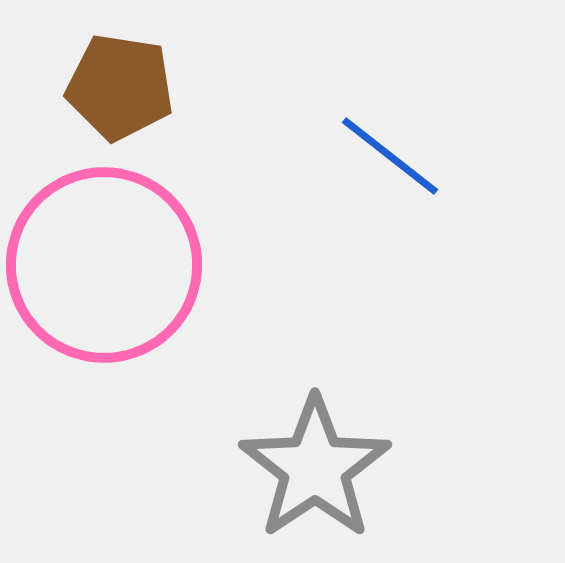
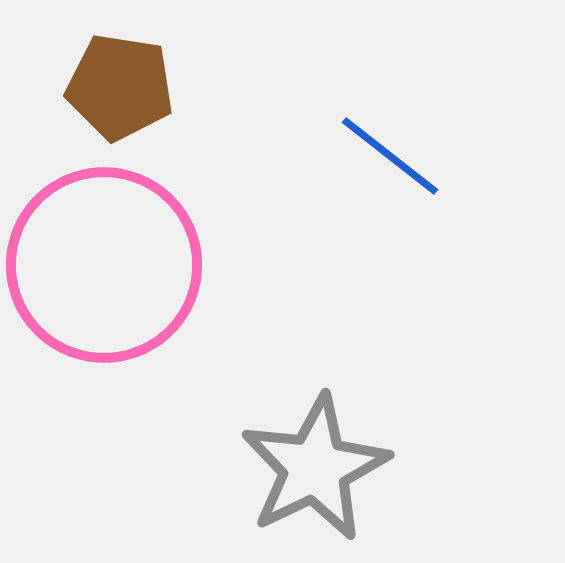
gray star: rotated 8 degrees clockwise
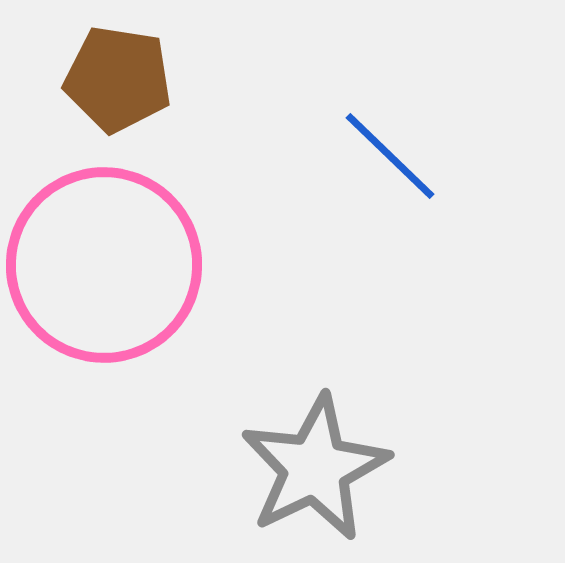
brown pentagon: moved 2 px left, 8 px up
blue line: rotated 6 degrees clockwise
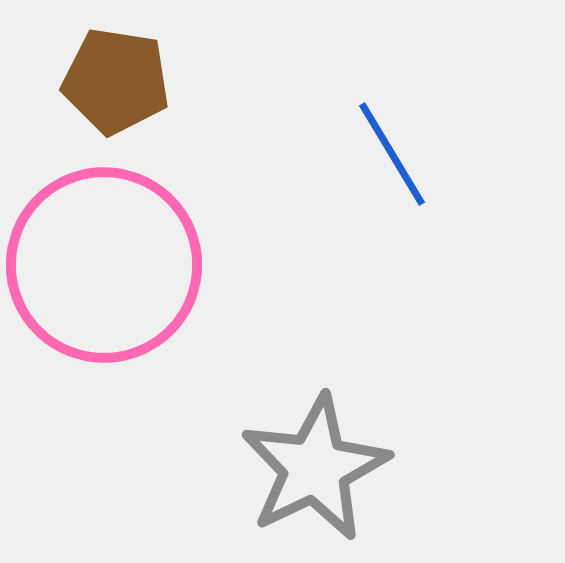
brown pentagon: moved 2 px left, 2 px down
blue line: moved 2 px right, 2 px up; rotated 15 degrees clockwise
